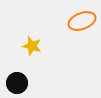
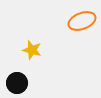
yellow star: moved 4 px down
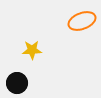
yellow star: rotated 18 degrees counterclockwise
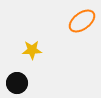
orange ellipse: rotated 16 degrees counterclockwise
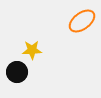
black circle: moved 11 px up
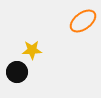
orange ellipse: moved 1 px right
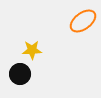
black circle: moved 3 px right, 2 px down
